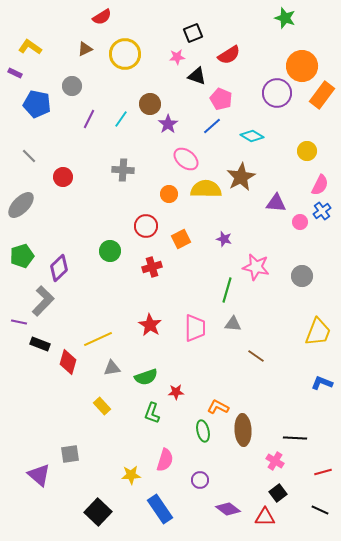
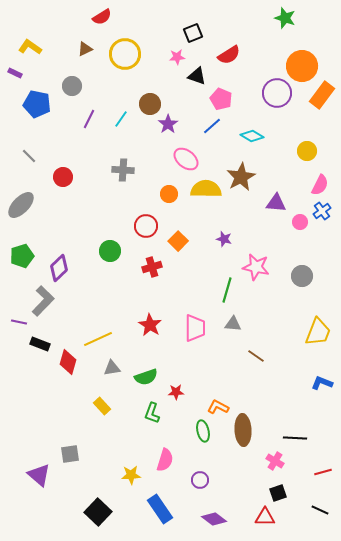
orange square at (181, 239): moved 3 px left, 2 px down; rotated 18 degrees counterclockwise
black square at (278, 493): rotated 18 degrees clockwise
purple diamond at (228, 509): moved 14 px left, 10 px down
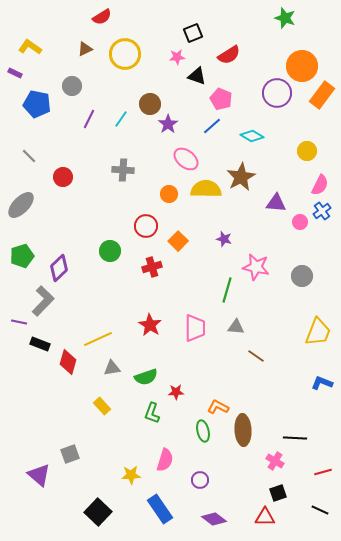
gray triangle at (233, 324): moved 3 px right, 3 px down
gray square at (70, 454): rotated 12 degrees counterclockwise
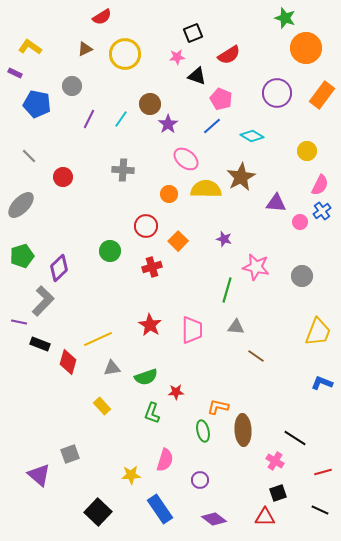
orange circle at (302, 66): moved 4 px right, 18 px up
pink trapezoid at (195, 328): moved 3 px left, 2 px down
orange L-shape at (218, 407): rotated 15 degrees counterclockwise
black line at (295, 438): rotated 30 degrees clockwise
